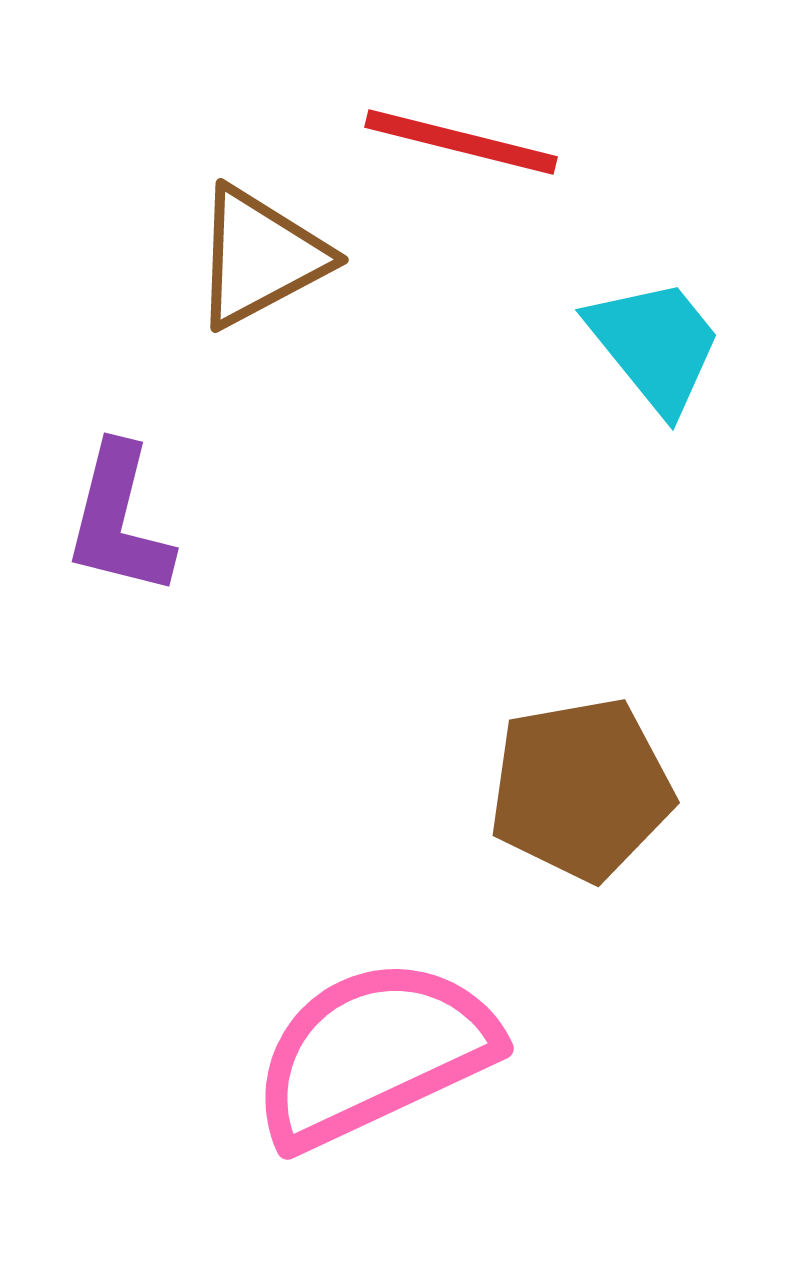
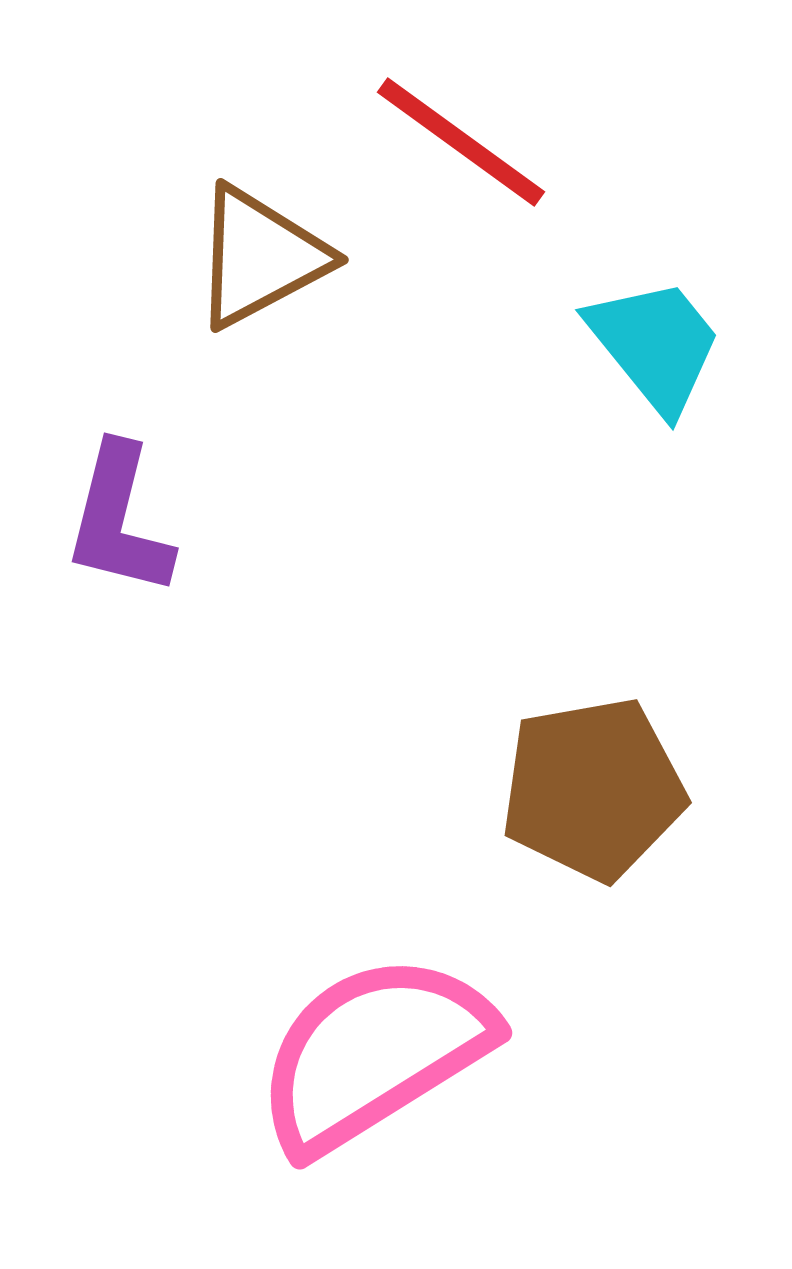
red line: rotated 22 degrees clockwise
brown pentagon: moved 12 px right
pink semicircle: rotated 7 degrees counterclockwise
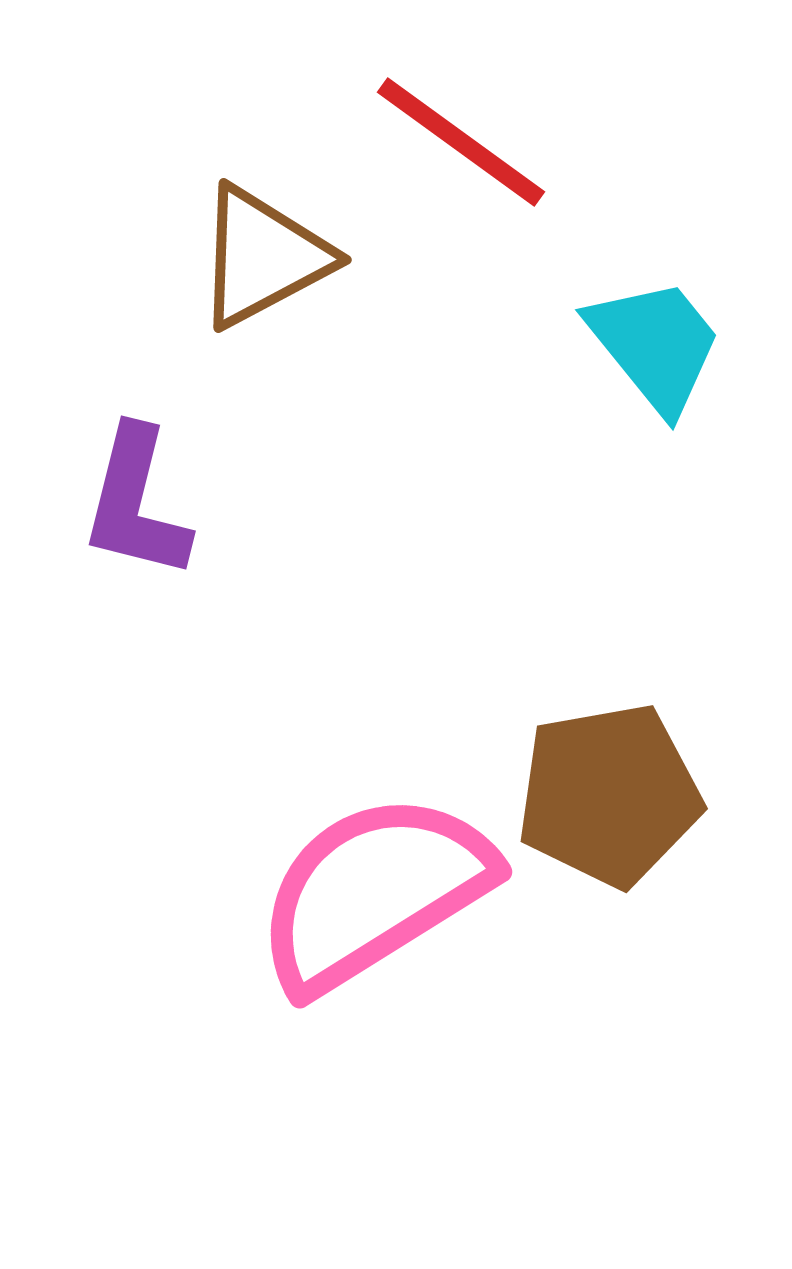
brown triangle: moved 3 px right
purple L-shape: moved 17 px right, 17 px up
brown pentagon: moved 16 px right, 6 px down
pink semicircle: moved 161 px up
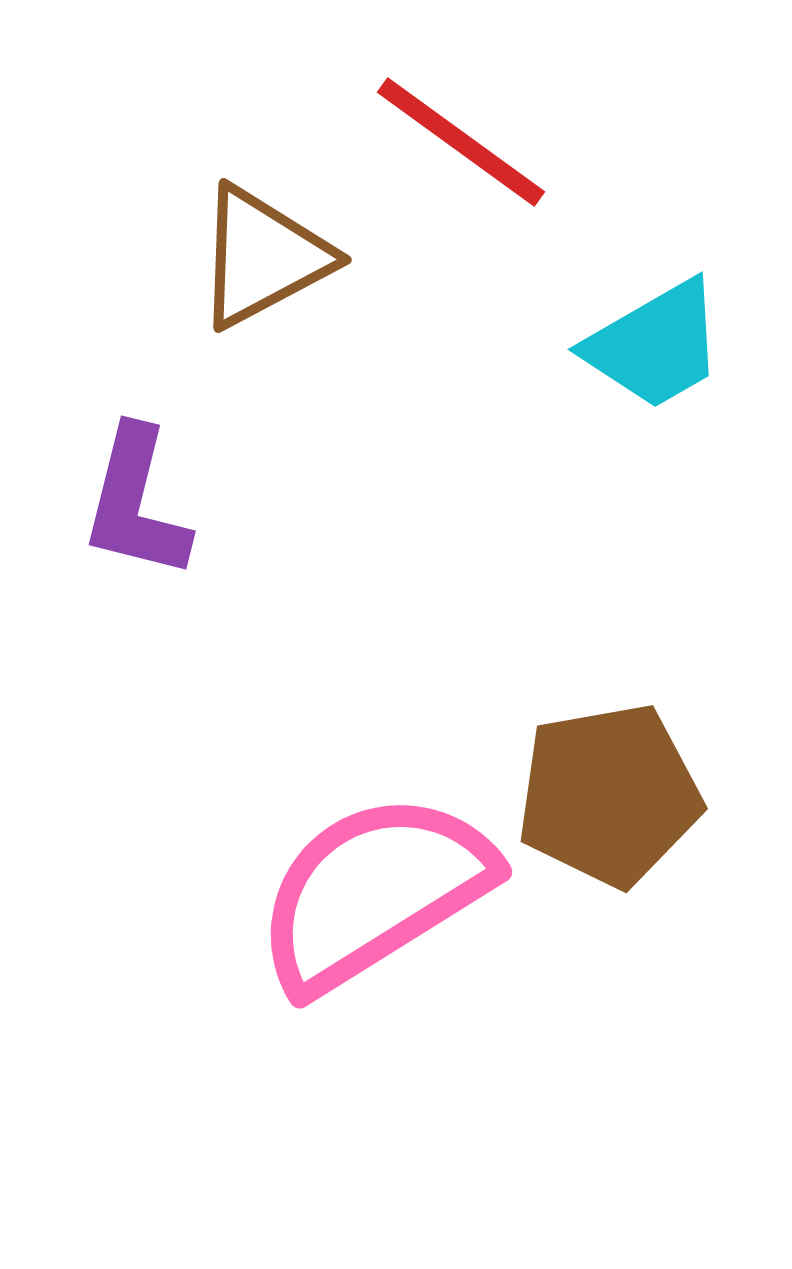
cyan trapezoid: rotated 99 degrees clockwise
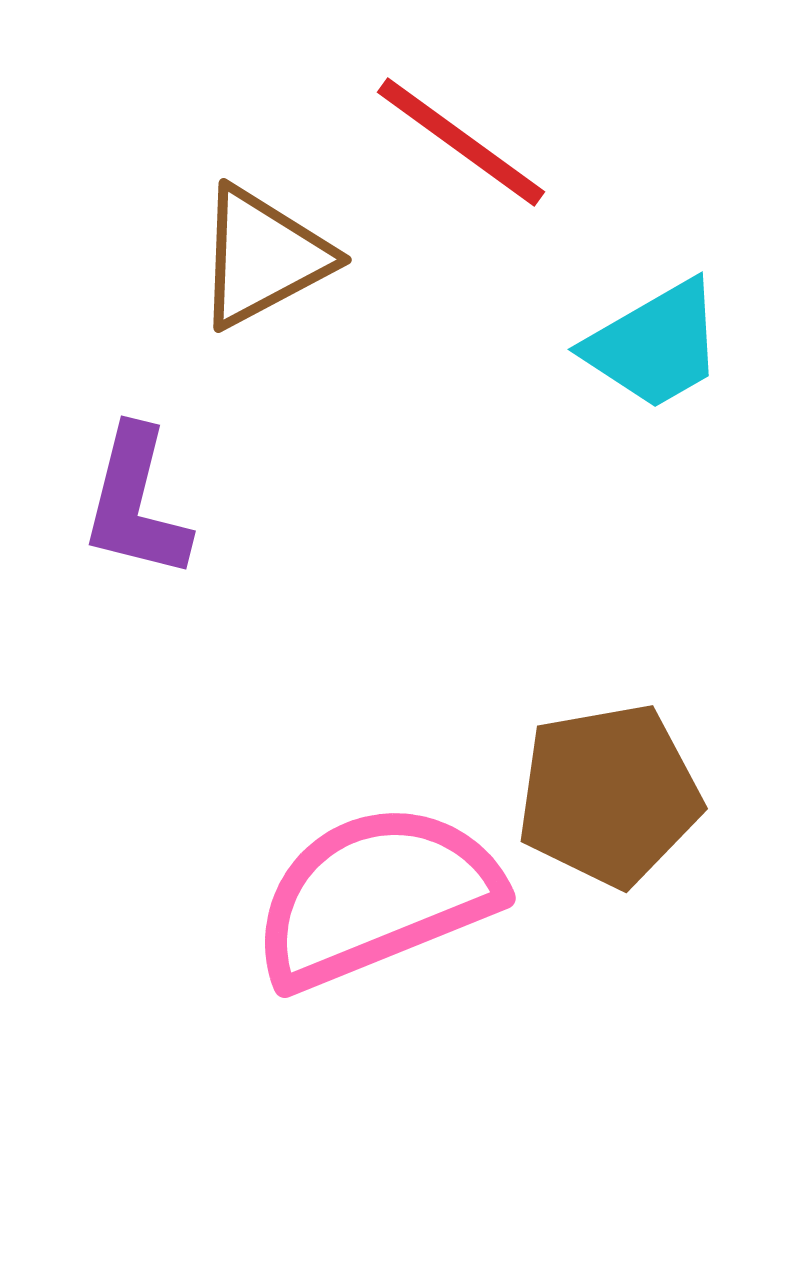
pink semicircle: moved 2 px right, 4 px down; rotated 10 degrees clockwise
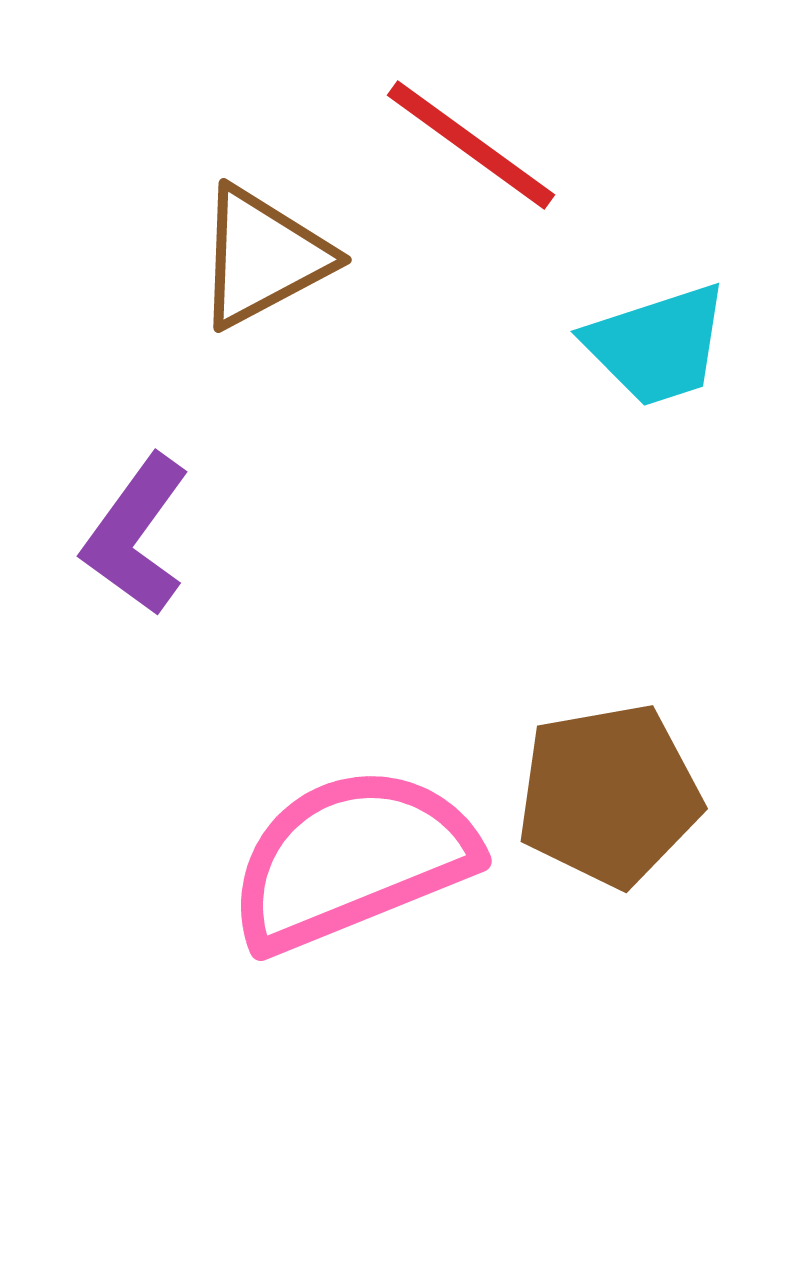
red line: moved 10 px right, 3 px down
cyan trapezoid: moved 2 px right; rotated 12 degrees clockwise
purple L-shape: moved 32 px down; rotated 22 degrees clockwise
pink semicircle: moved 24 px left, 37 px up
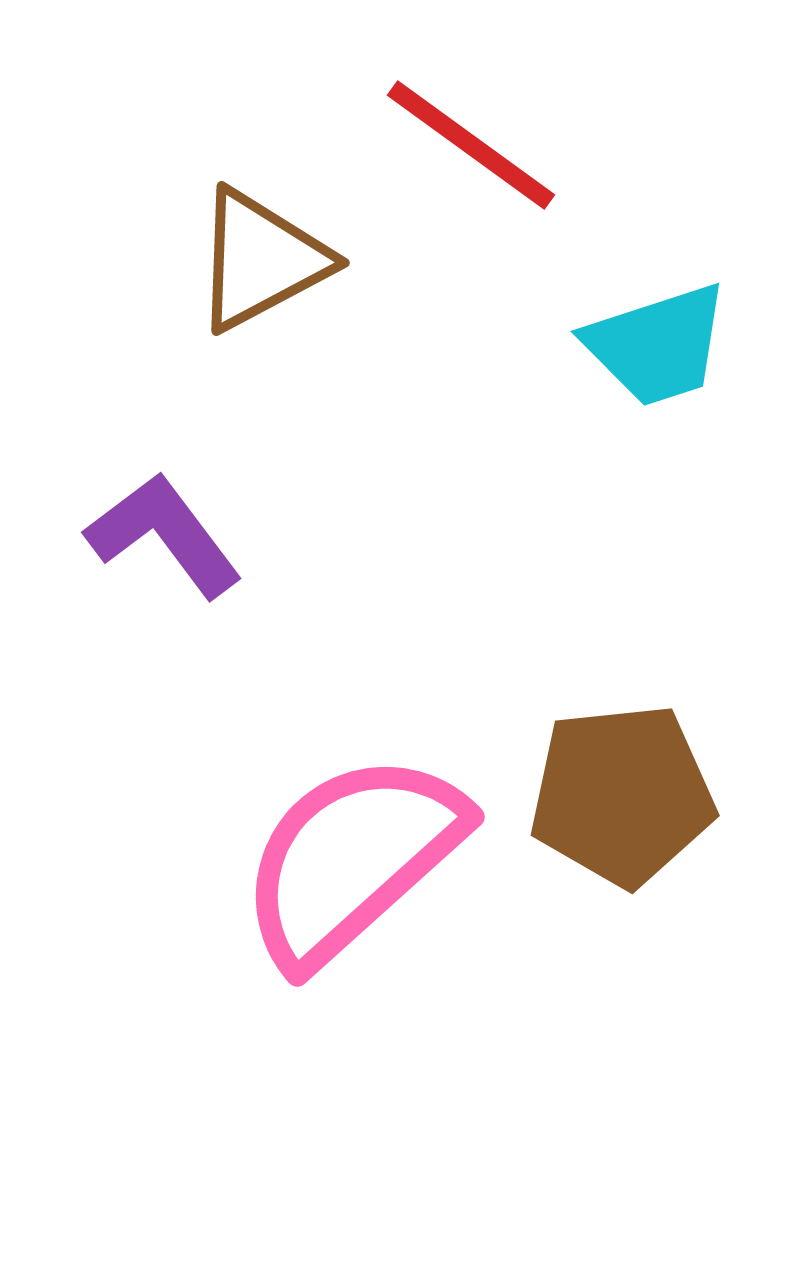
brown triangle: moved 2 px left, 3 px down
purple L-shape: moved 28 px right; rotated 107 degrees clockwise
brown pentagon: moved 13 px right; rotated 4 degrees clockwise
pink semicircle: rotated 20 degrees counterclockwise
